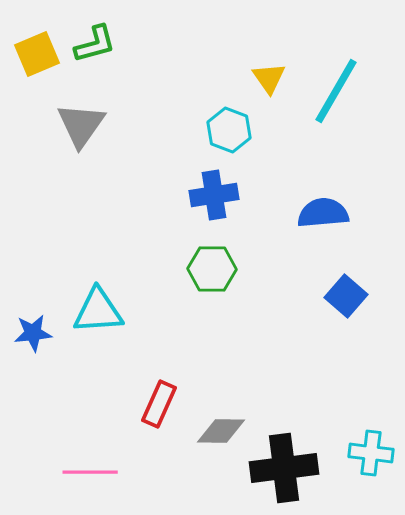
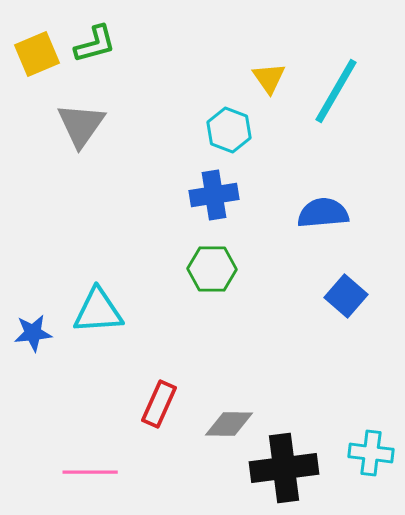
gray diamond: moved 8 px right, 7 px up
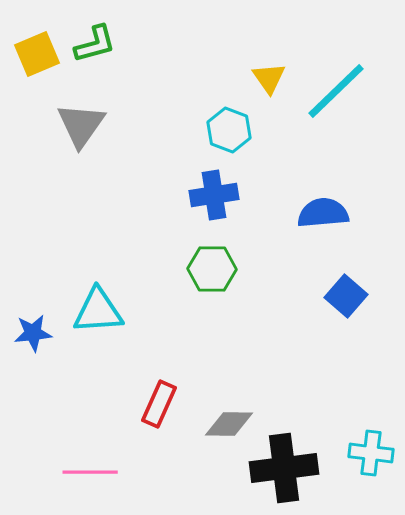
cyan line: rotated 16 degrees clockwise
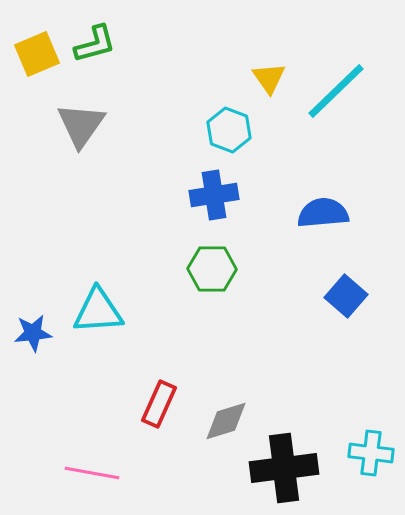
gray diamond: moved 3 px left, 3 px up; rotated 18 degrees counterclockwise
pink line: moved 2 px right, 1 px down; rotated 10 degrees clockwise
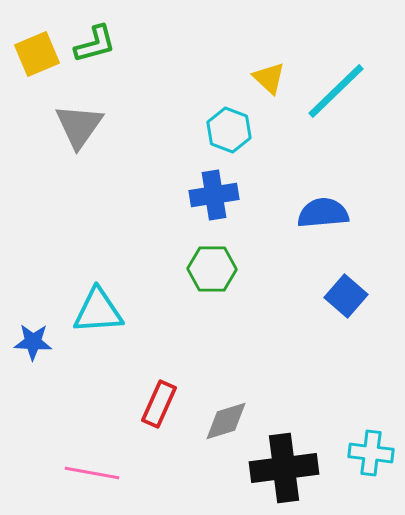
yellow triangle: rotated 12 degrees counterclockwise
gray triangle: moved 2 px left, 1 px down
blue star: moved 9 px down; rotated 9 degrees clockwise
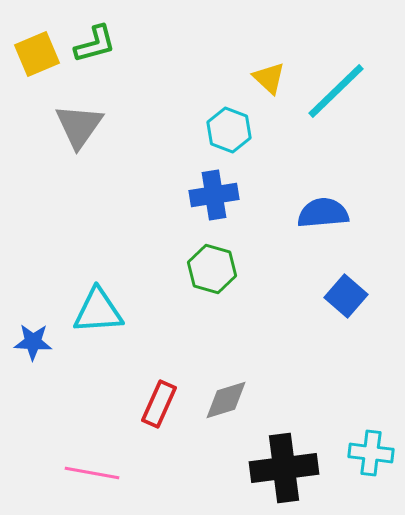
green hexagon: rotated 15 degrees clockwise
gray diamond: moved 21 px up
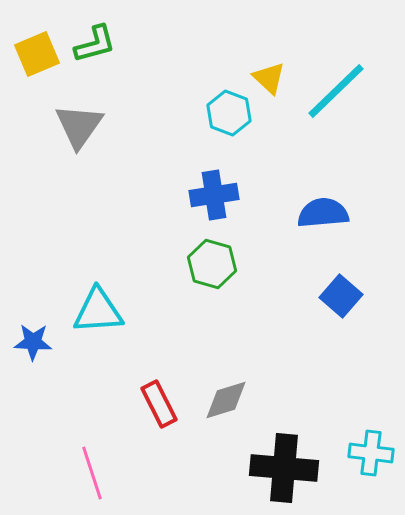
cyan hexagon: moved 17 px up
green hexagon: moved 5 px up
blue square: moved 5 px left
red rectangle: rotated 51 degrees counterclockwise
black cross: rotated 12 degrees clockwise
pink line: rotated 62 degrees clockwise
